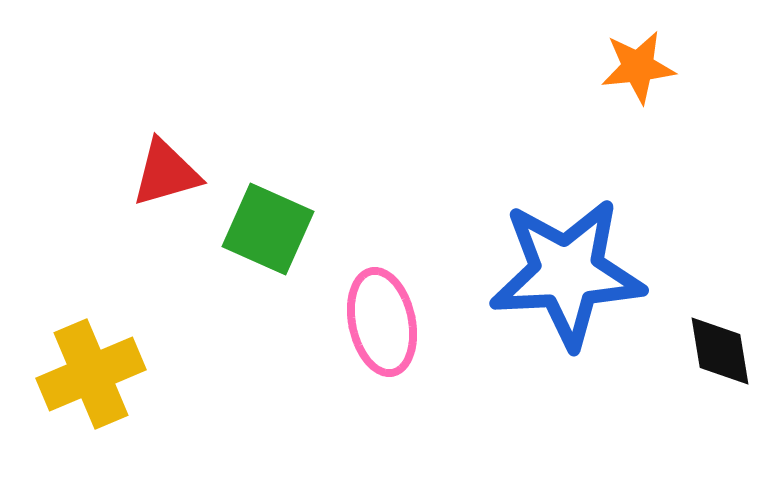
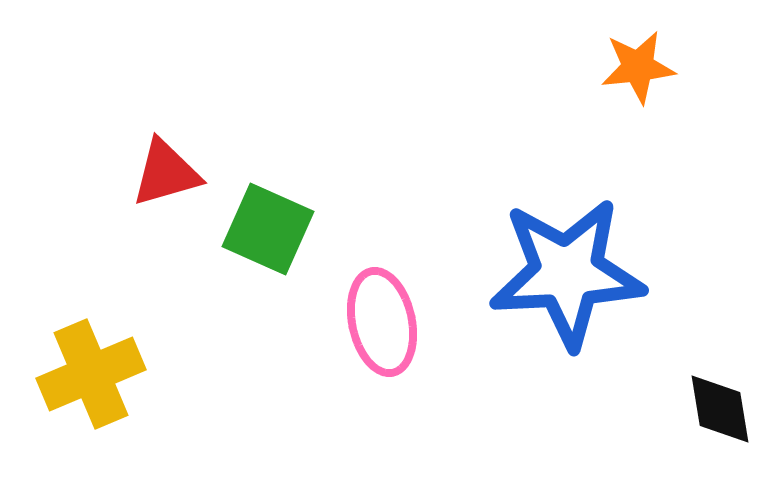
black diamond: moved 58 px down
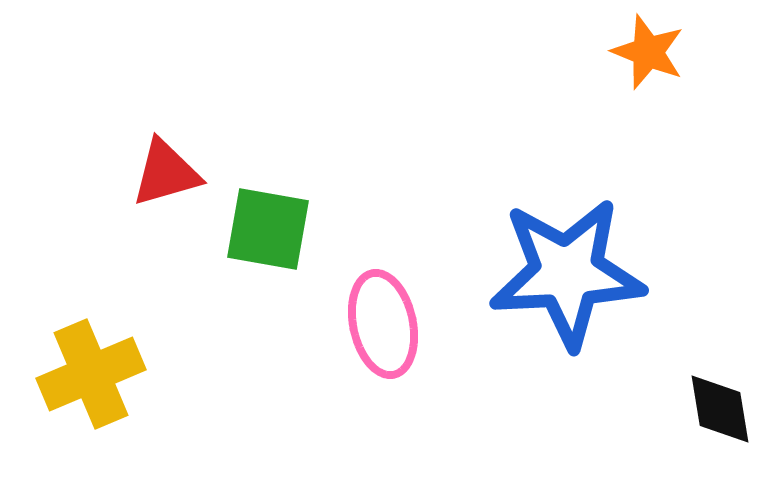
orange star: moved 10 px right, 15 px up; rotated 28 degrees clockwise
green square: rotated 14 degrees counterclockwise
pink ellipse: moved 1 px right, 2 px down
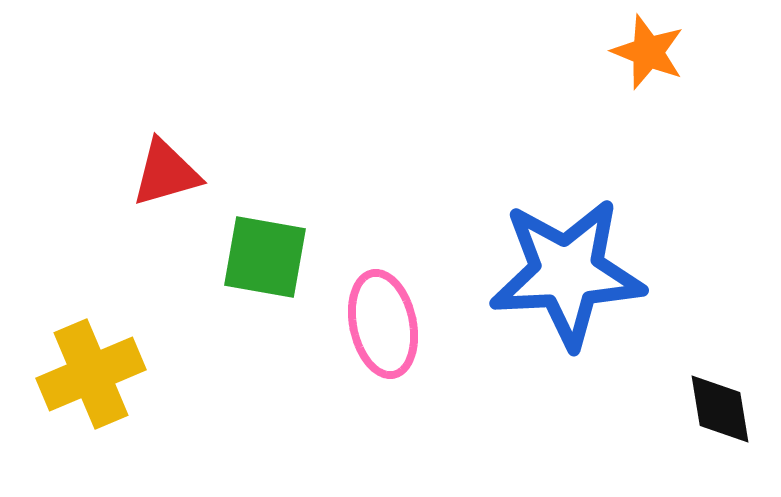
green square: moved 3 px left, 28 px down
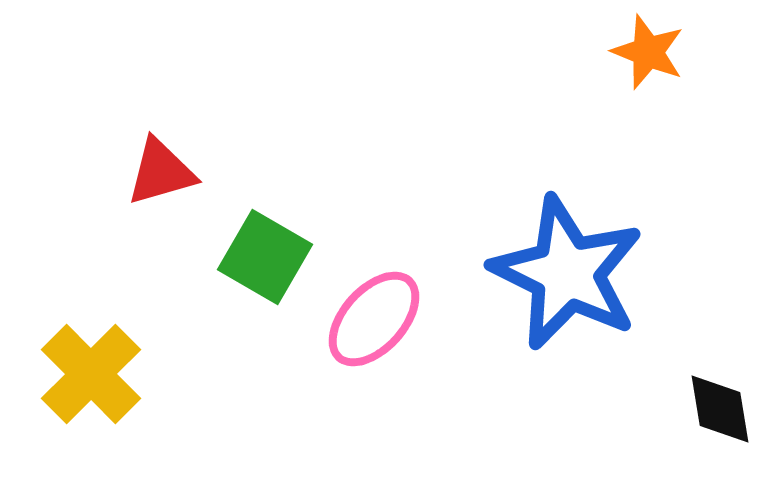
red triangle: moved 5 px left, 1 px up
green square: rotated 20 degrees clockwise
blue star: rotated 29 degrees clockwise
pink ellipse: moved 9 px left, 5 px up; rotated 54 degrees clockwise
yellow cross: rotated 22 degrees counterclockwise
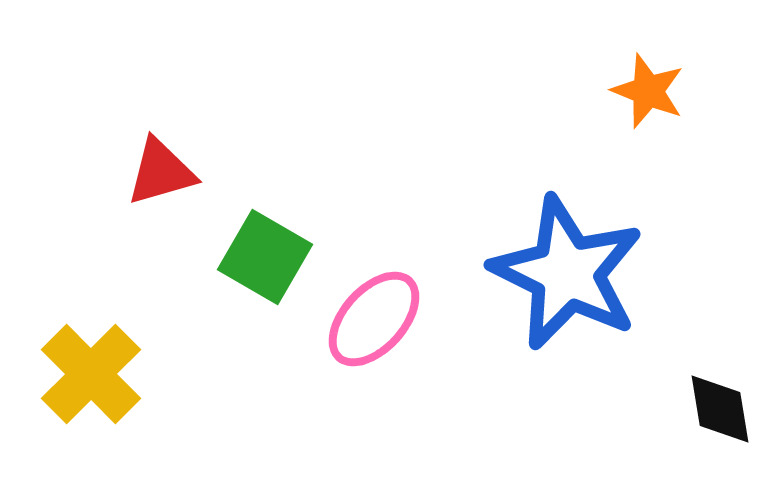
orange star: moved 39 px down
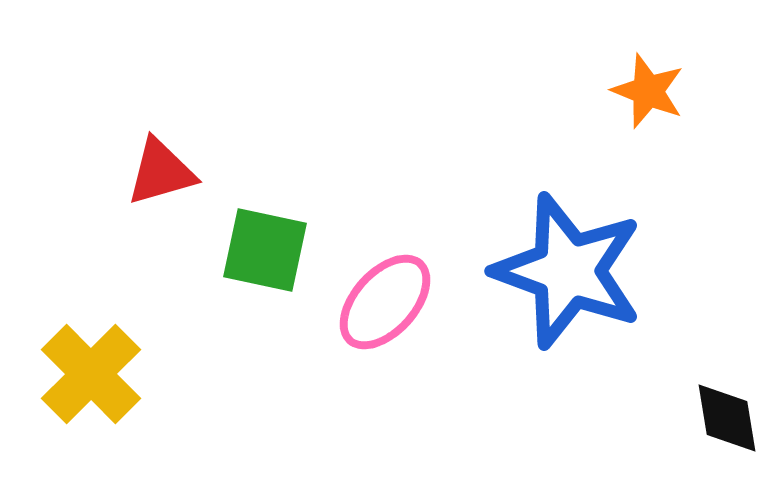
green square: moved 7 px up; rotated 18 degrees counterclockwise
blue star: moved 1 px right, 2 px up; rotated 6 degrees counterclockwise
pink ellipse: moved 11 px right, 17 px up
black diamond: moved 7 px right, 9 px down
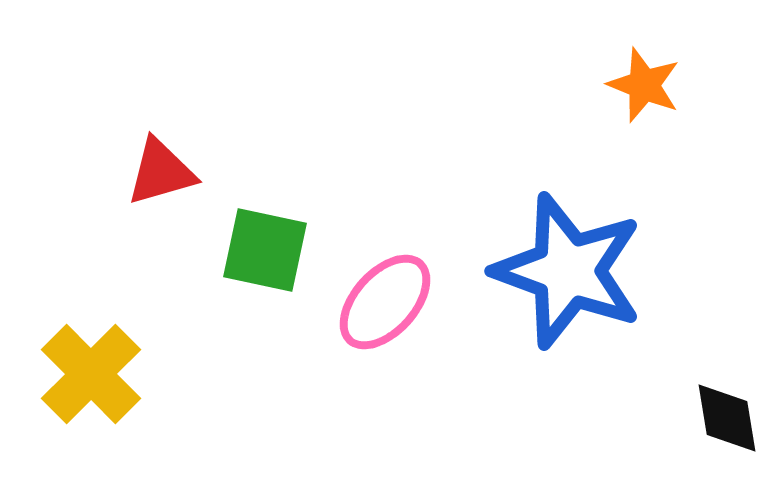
orange star: moved 4 px left, 6 px up
